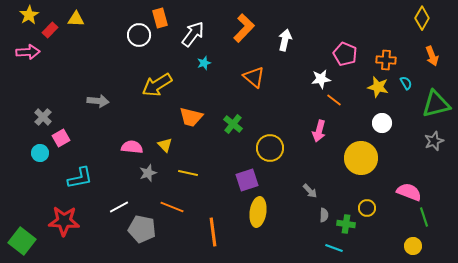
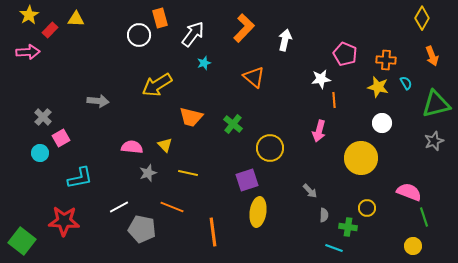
orange line at (334, 100): rotated 49 degrees clockwise
green cross at (346, 224): moved 2 px right, 3 px down
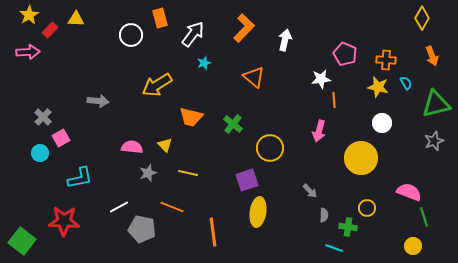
white circle at (139, 35): moved 8 px left
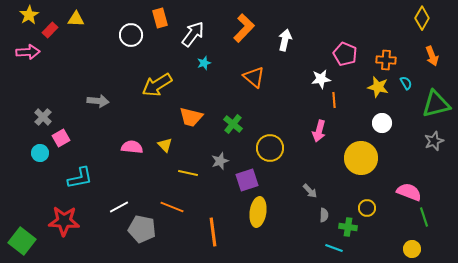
gray star at (148, 173): moved 72 px right, 12 px up
yellow circle at (413, 246): moved 1 px left, 3 px down
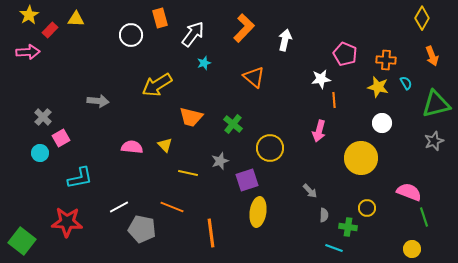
red star at (64, 221): moved 3 px right, 1 px down
orange line at (213, 232): moved 2 px left, 1 px down
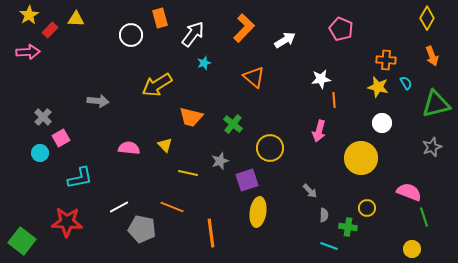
yellow diamond at (422, 18): moved 5 px right
white arrow at (285, 40): rotated 45 degrees clockwise
pink pentagon at (345, 54): moved 4 px left, 25 px up
gray star at (434, 141): moved 2 px left, 6 px down
pink semicircle at (132, 147): moved 3 px left, 1 px down
cyan line at (334, 248): moved 5 px left, 2 px up
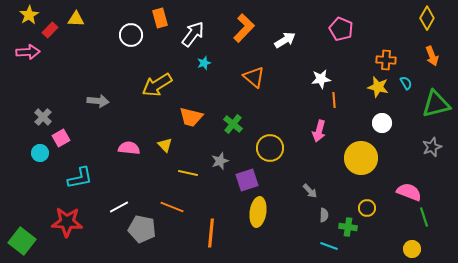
orange line at (211, 233): rotated 12 degrees clockwise
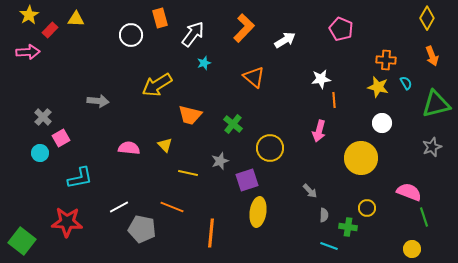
orange trapezoid at (191, 117): moved 1 px left, 2 px up
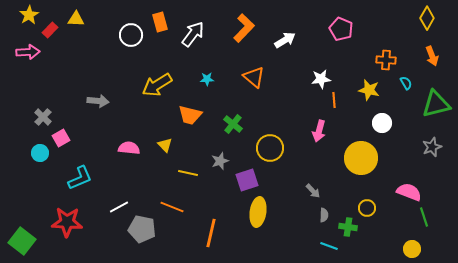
orange rectangle at (160, 18): moved 4 px down
cyan star at (204, 63): moved 3 px right, 16 px down; rotated 16 degrees clockwise
yellow star at (378, 87): moved 9 px left, 3 px down
cyan L-shape at (80, 178): rotated 12 degrees counterclockwise
gray arrow at (310, 191): moved 3 px right
orange line at (211, 233): rotated 8 degrees clockwise
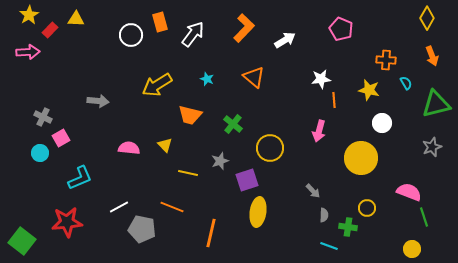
cyan star at (207, 79): rotated 24 degrees clockwise
gray cross at (43, 117): rotated 18 degrees counterclockwise
red star at (67, 222): rotated 8 degrees counterclockwise
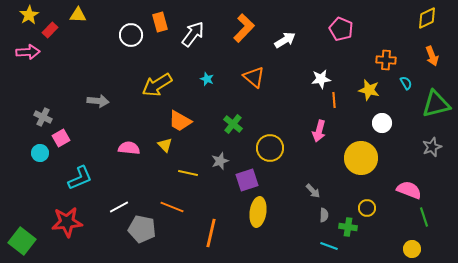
yellow diamond at (427, 18): rotated 35 degrees clockwise
yellow triangle at (76, 19): moved 2 px right, 4 px up
orange trapezoid at (190, 115): moved 10 px left, 6 px down; rotated 15 degrees clockwise
pink semicircle at (409, 192): moved 2 px up
